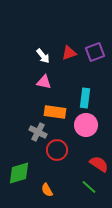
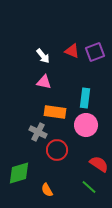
red triangle: moved 3 px right, 2 px up; rotated 42 degrees clockwise
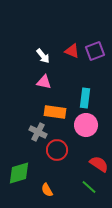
purple square: moved 1 px up
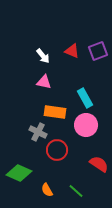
purple square: moved 3 px right
cyan rectangle: rotated 36 degrees counterclockwise
green diamond: rotated 40 degrees clockwise
green line: moved 13 px left, 4 px down
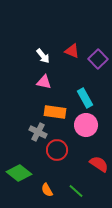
purple square: moved 8 px down; rotated 24 degrees counterclockwise
green diamond: rotated 15 degrees clockwise
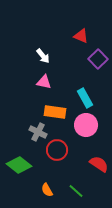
red triangle: moved 9 px right, 15 px up
green diamond: moved 8 px up
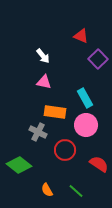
red circle: moved 8 px right
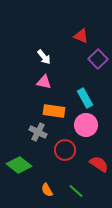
white arrow: moved 1 px right, 1 px down
orange rectangle: moved 1 px left, 1 px up
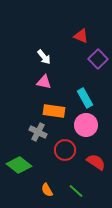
red semicircle: moved 3 px left, 2 px up
